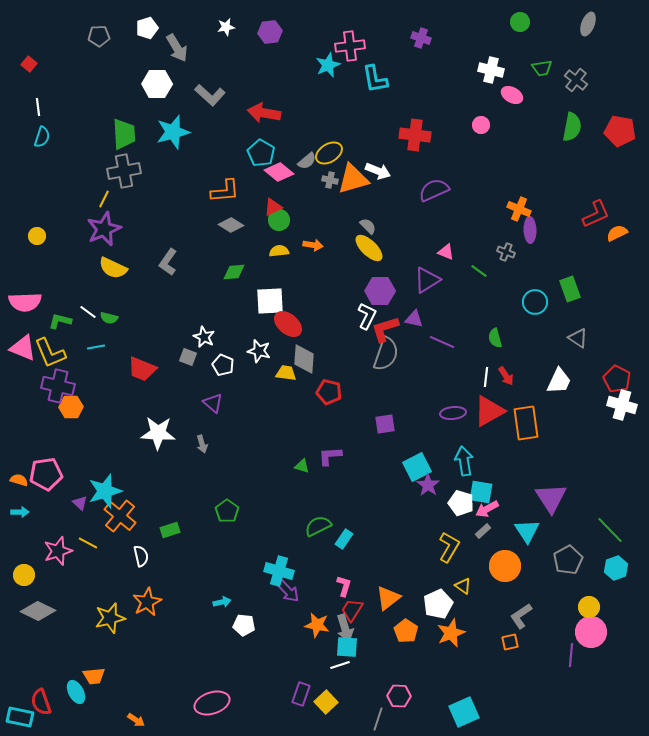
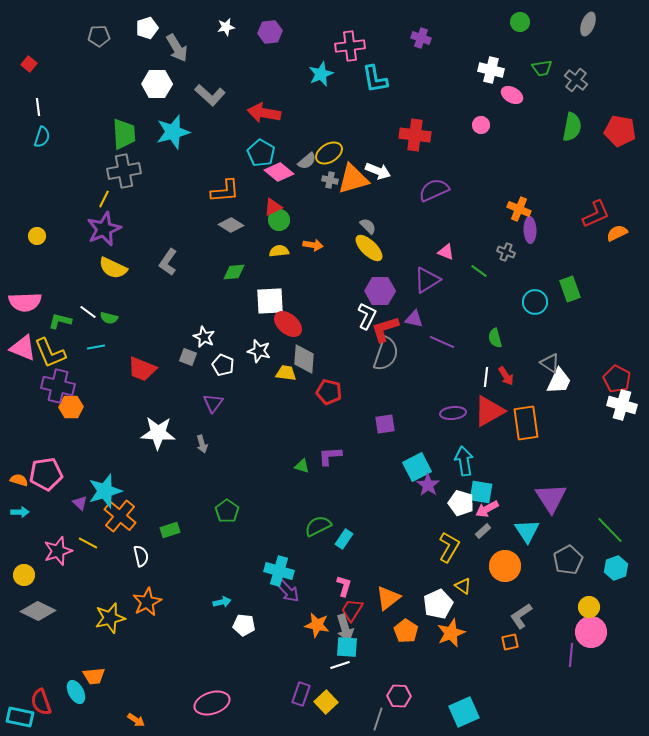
cyan star at (328, 65): moved 7 px left, 9 px down
gray triangle at (578, 338): moved 28 px left, 25 px down
purple triangle at (213, 403): rotated 25 degrees clockwise
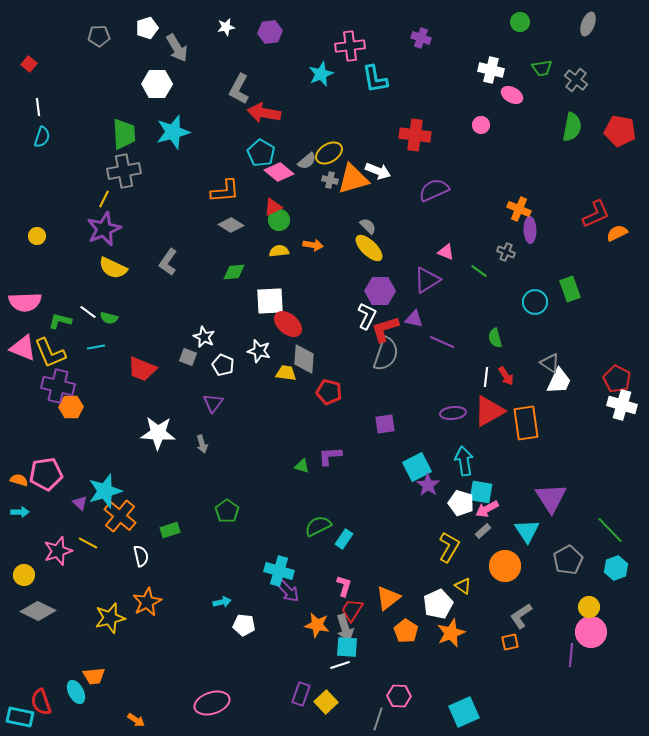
gray L-shape at (210, 95): moved 29 px right, 6 px up; rotated 76 degrees clockwise
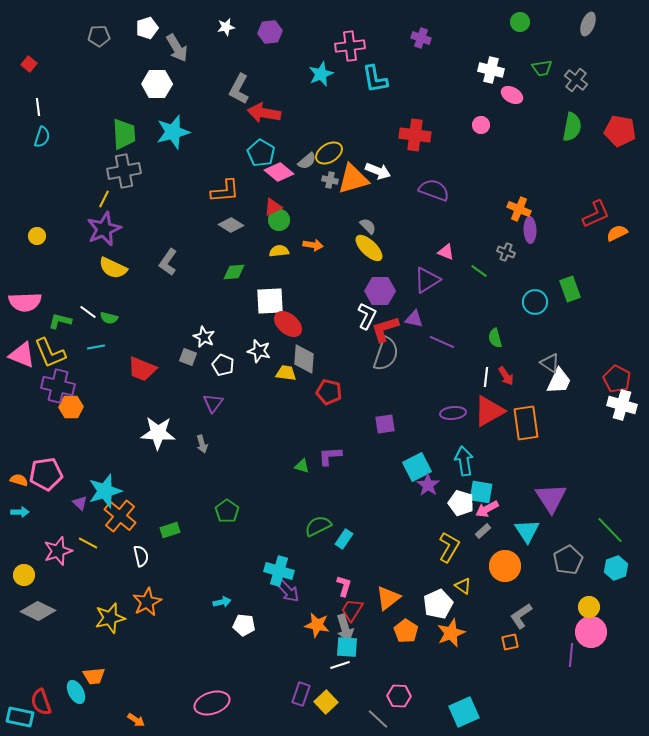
purple semicircle at (434, 190): rotated 44 degrees clockwise
pink triangle at (23, 348): moved 1 px left, 7 px down
gray line at (378, 719): rotated 65 degrees counterclockwise
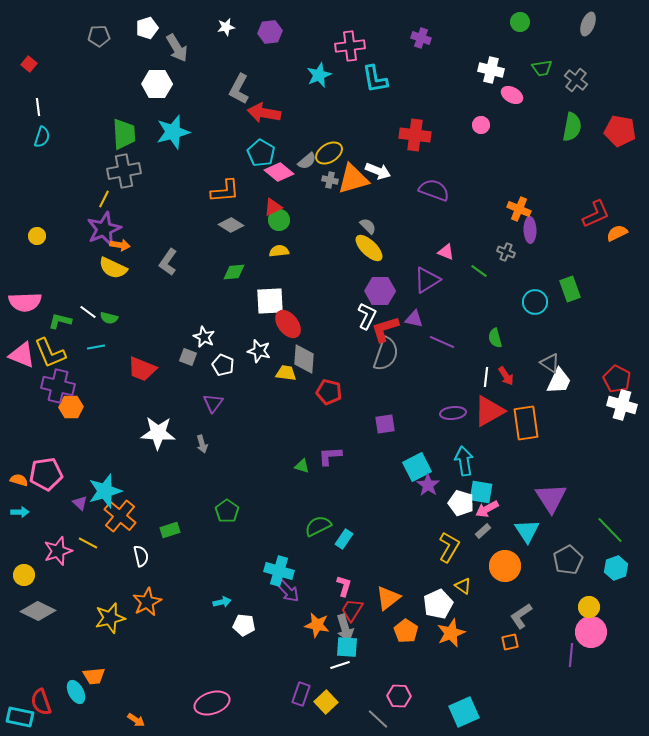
cyan star at (321, 74): moved 2 px left, 1 px down
orange arrow at (313, 245): moved 193 px left
red ellipse at (288, 324): rotated 12 degrees clockwise
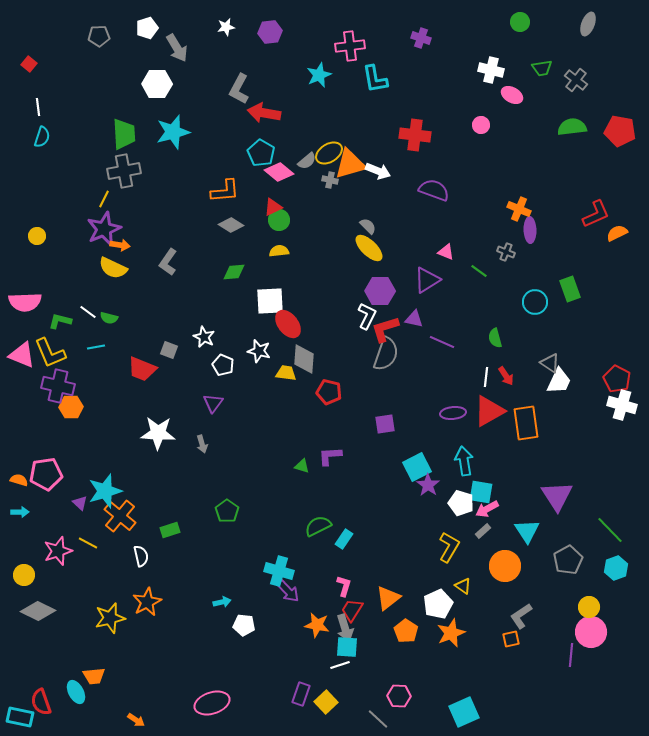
green semicircle at (572, 127): rotated 108 degrees counterclockwise
orange triangle at (353, 179): moved 3 px left, 15 px up
gray square at (188, 357): moved 19 px left, 7 px up
purple triangle at (551, 498): moved 6 px right, 2 px up
orange square at (510, 642): moved 1 px right, 3 px up
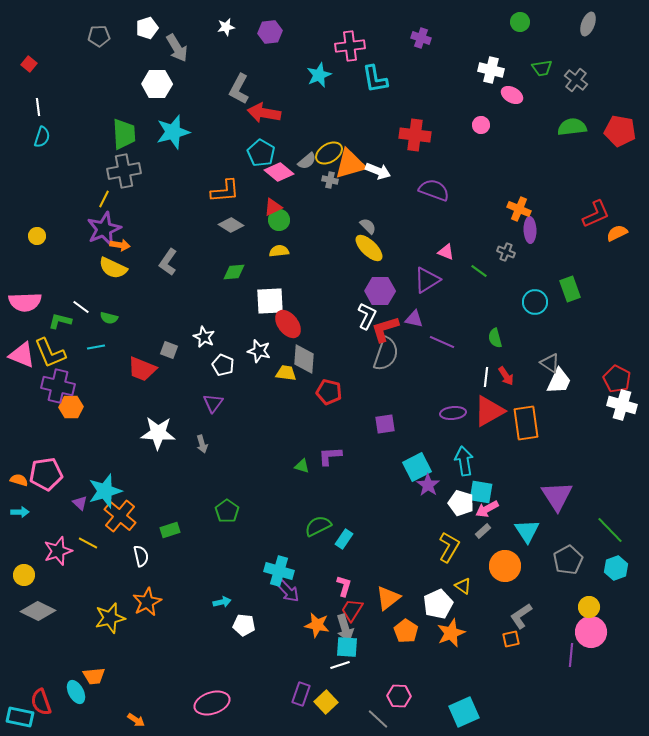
white line at (88, 312): moved 7 px left, 5 px up
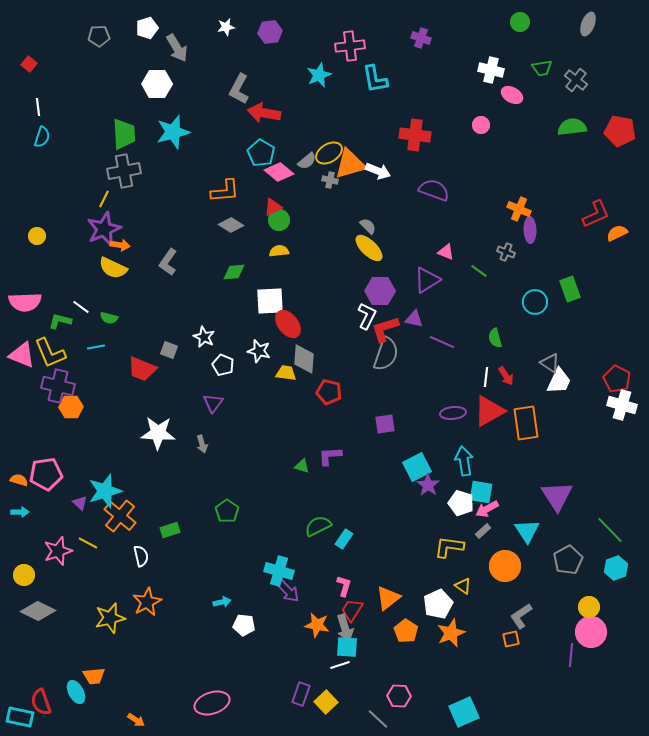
yellow L-shape at (449, 547): rotated 112 degrees counterclockwise
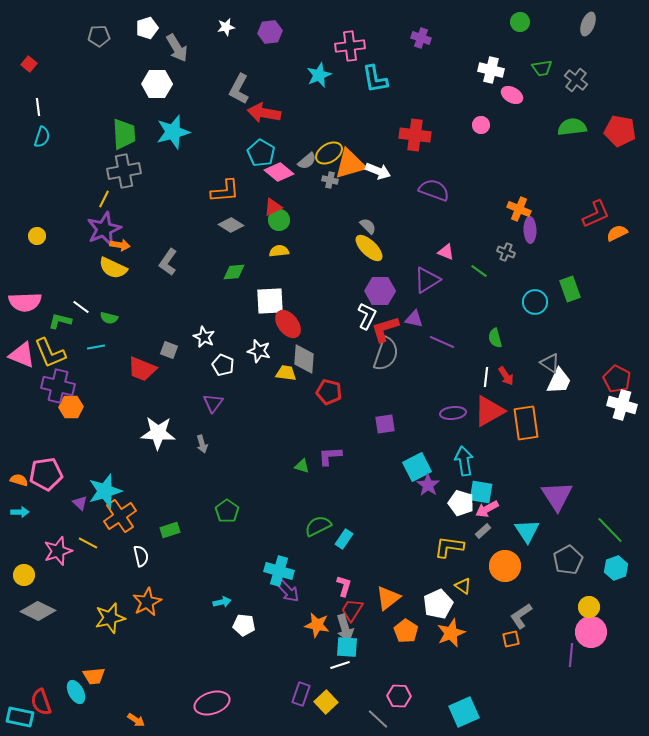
orange cross at (120, 516): rotated 16 degrees clockwise
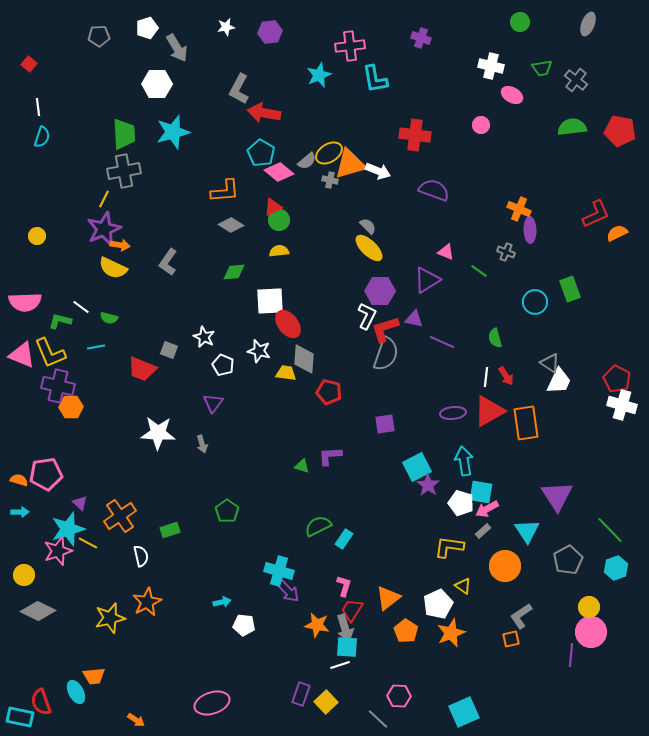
white cross at (491, 70): moved 4 px up
cyan star at (105, 491): moved 37 px left, 38 px down
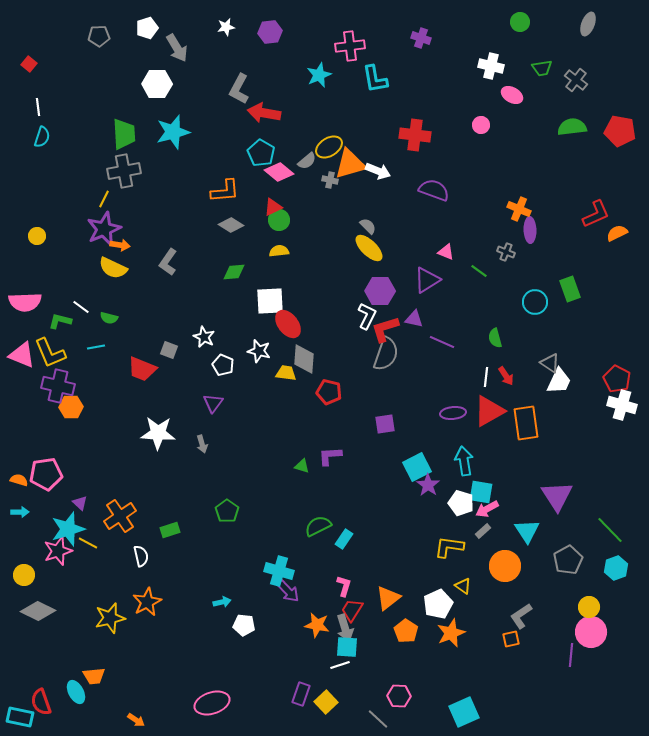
yellow ellipse at (329, 153): moved 6 px up
